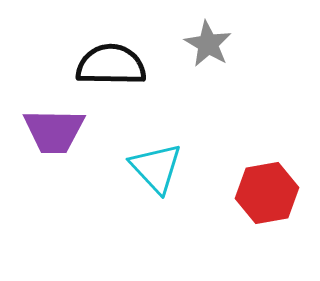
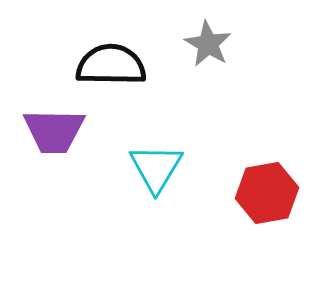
cyan triangle: rotated 14 degrees clockwise
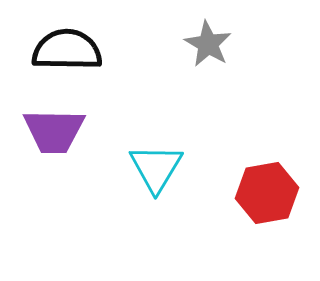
black semicircle: moved 44 px left, 15 px up
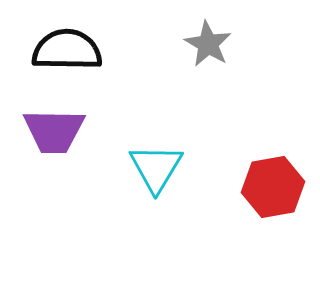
red hexagon: moved 6 px right, 6 px up
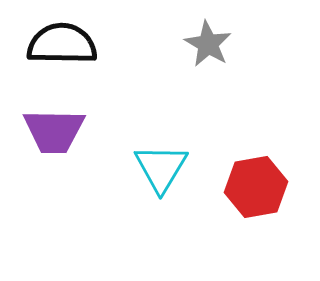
black semicircle: moved 5 px left, 6 px up
cyan triangle: moved 5 px right
red hexagon: moved 17 px left
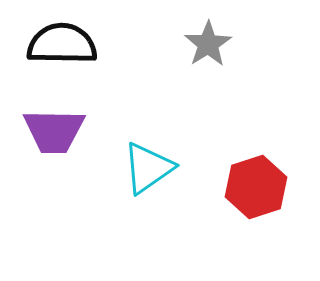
gray star: rotated 9 degrees clockwise
cyan triangle: moved 13 px left; rotated 24 degrees clockwise
red hexagon: rotated 8 degrees counterclockwise
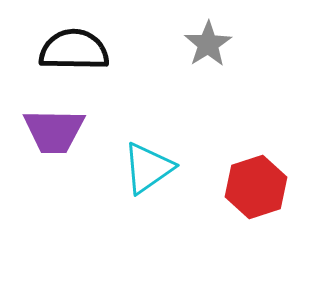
black semicircle: moved 12 px right, 6 px down
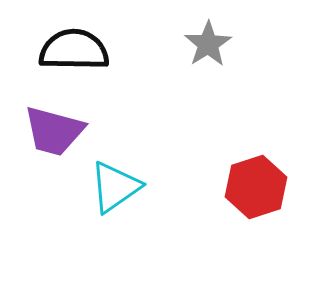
purple trapezoid: rotated 14 degrees clockwise
cyan triangle: moved 33 px left, 19 px down
